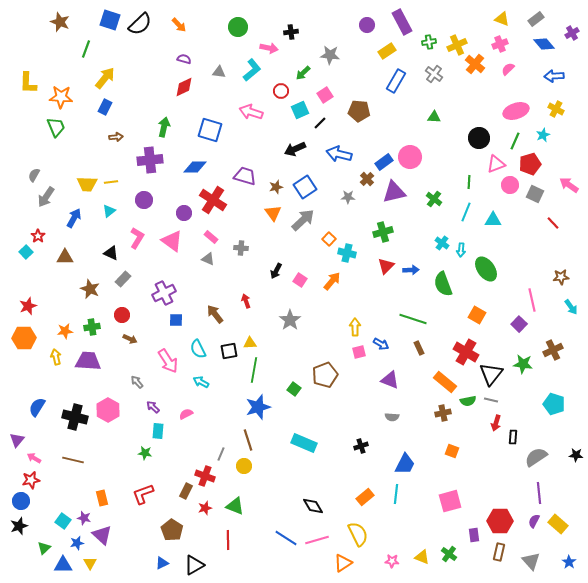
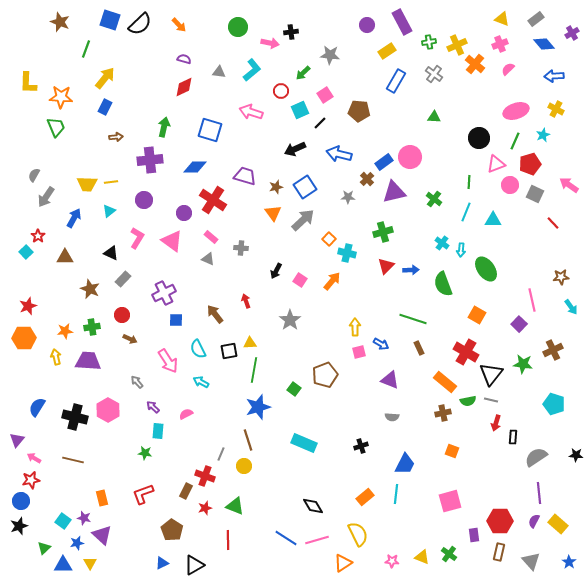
pink arrow at (269, 48): moved 1 px right, 5 px up
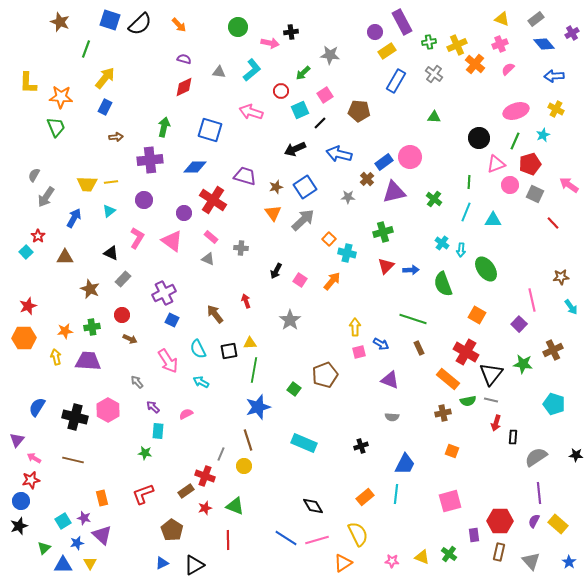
purple circle at (367, 25): moved 8 px right, 7 px down
blue square at (176, 320): moved 4 px left; rotated 24 degrees clockwise
orange rectangle at (445, 382): moved 3 px right, 3 px up
brown rectangle at (186, 491): rotated 28 degrees clockwise
cyan square at (63, 521): rotated 21 degrees clockwise
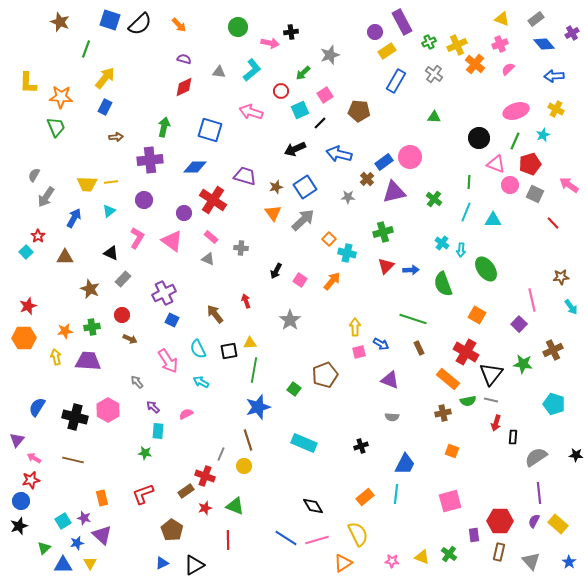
green cross at (429, 42): rotated 16 degrees counterclockwise
gray star at (330, 55): rotated 24 degrees counterclockwise
pink triangle at (496, 164): rotated 42 degrees clockwise
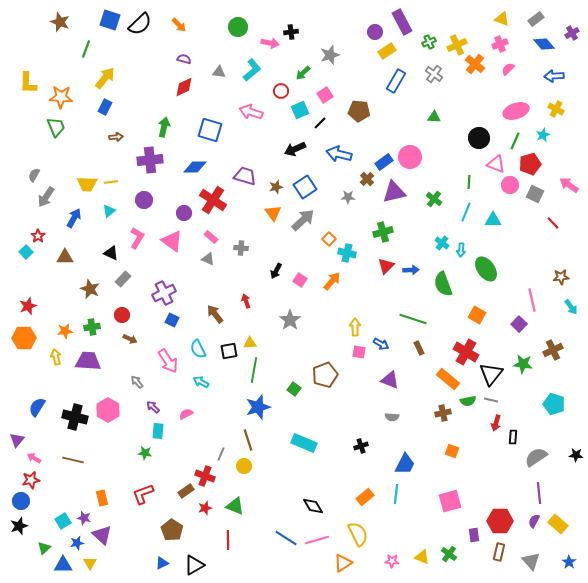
pink square at (359, 352): rotated 24 degrees clockwise
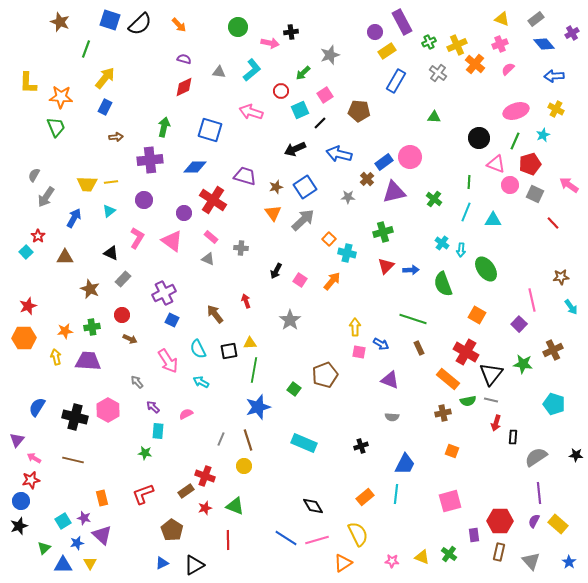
gray cross at (434, 74): moved 4 px right, 1 px up
gray line at (221, 454): moved 15 px up
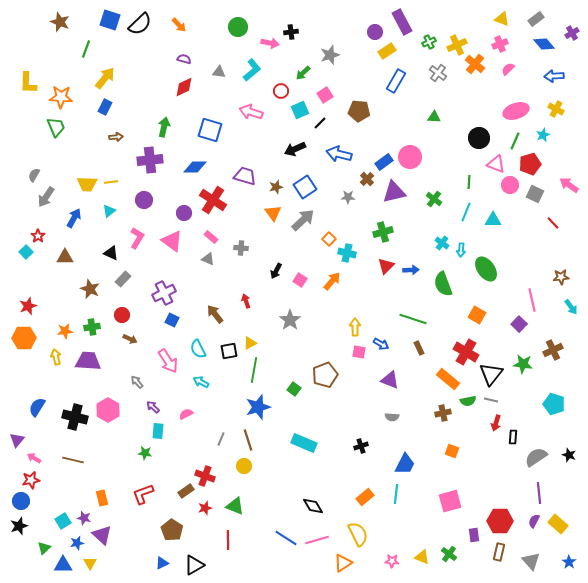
yellow triangle at (250, 343): rotated 24 degrees counterclockwise
black star at (576, 455): moved 7 px left; rotated 16 degrees clockwise
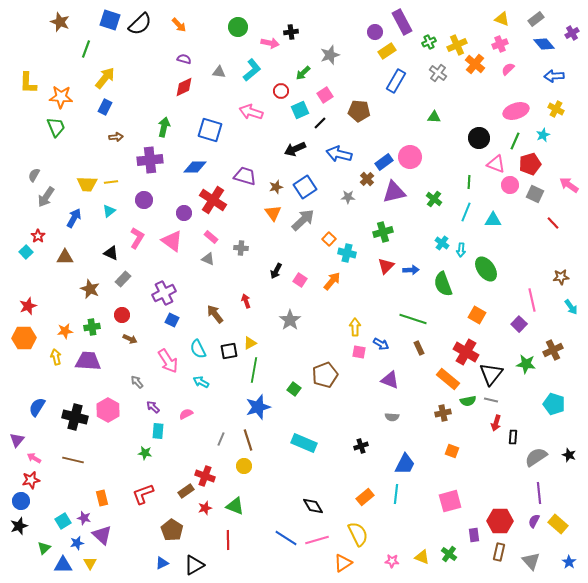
green star at (523, 364): moved 3 px right
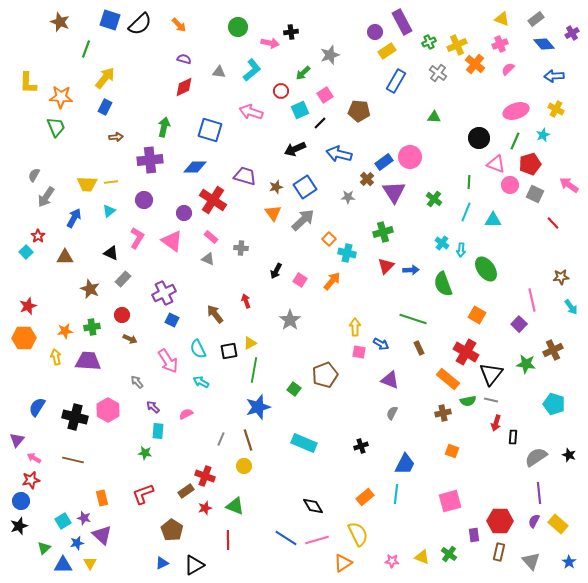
purple triangle at (394, 192): rotated 50 degrees counterclockwise
gray semicircle at (392, 417): moved 4 px up; rotated 112 degrees clockwise
